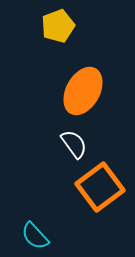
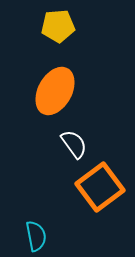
yellow pentagon: rotated 16 degrees clockwise
orange ellipse: moved 28 px left
cyan semicircle: moved 1 px right; rotated 148 degrees counterclockwise
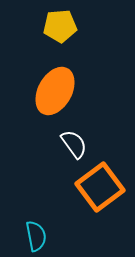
yellow pentagon: moved 2 px right
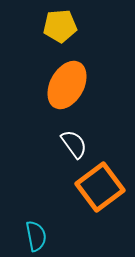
orange ellipse: moved 12 px right, 6 px up
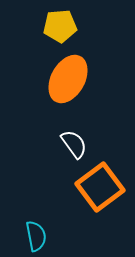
orange ellipse: moved 1 px right, 6 px up
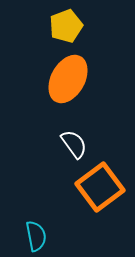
yellow pentagon: moved 6 px right; rotated 16 degrees counterclockwise
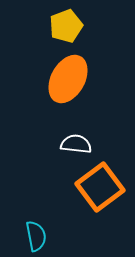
white semicircle: moved 2 px right; rotated 48 degrees counterclockwise
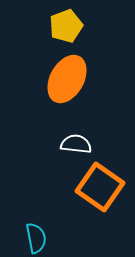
orange ellipse: moved 1 px left
orange square: rotated 18 degrees counterclockwise
cyan semicircle: moved 2 px down
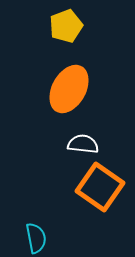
orange ellipse: moved 2 px right, 10 px down
white semicircle: moved 7 px right
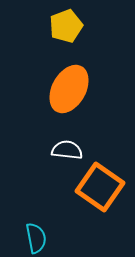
white semicircle: moved 16 px left, 6 px down
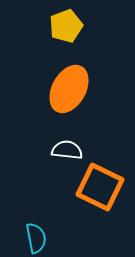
orange square: rotated 9 degrees counterclockwise
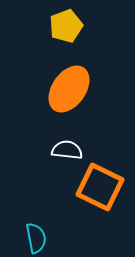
orange ellipse: rotated 6 degrees clockwise
